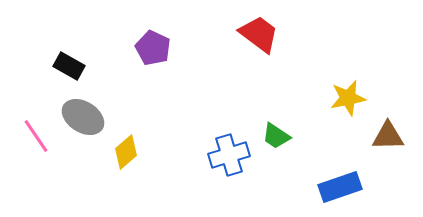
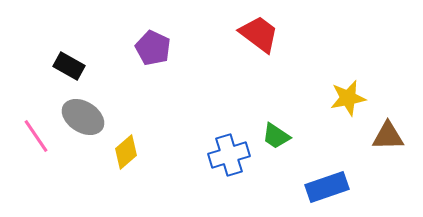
blue rectangle: moved 13 px left
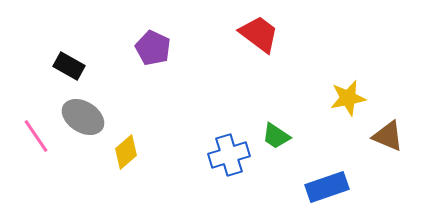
brown triangle: rotated 24 degrees clockwise
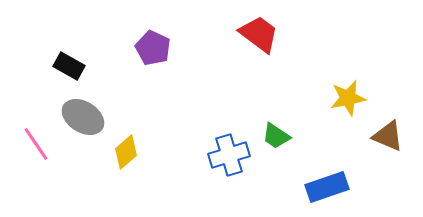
pink line: moved 8 px down
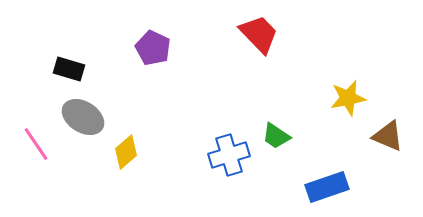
red trapezoid: rotated 9 degrees clockwise
black rectangle: moved 3 px down; rotated 12 degrees counterclockwise
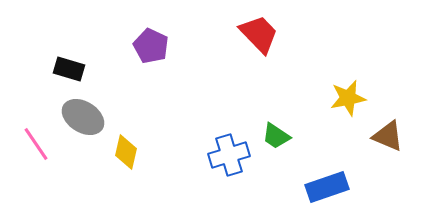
purple pentagon: moved 2 px left, 2 px up
yellow diamond: rotated 36 degrees counterclockwise
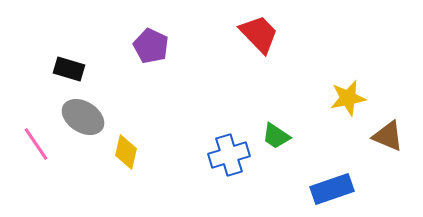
blue rectangle: moved 5 px right, 2 px down
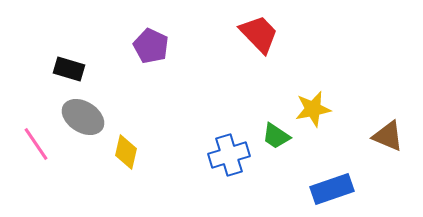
yellow star: moved 35 px left, 11 px down
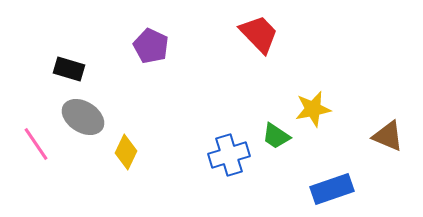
yellow diamond: rotated 12 degrees clockwise
